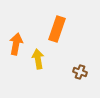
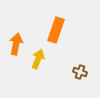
orange rectangle: moved 1 px left, 1 px down
yellow arrow: rotated 30 degrees clockwise
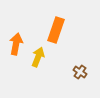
yellow arrow: moved 2 px up
brown cross: rotated 16 degrees clockwise
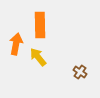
orange rectangle: moved 16 px left, 5 px up; rotated 20 degrees counterclockwise
yellow arrow: rotated 60 degrees counterclockwise
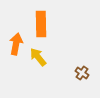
orange rectangle: moved 1 px right, 1 px up
brown cross: moved 2 px right, 1 px down
